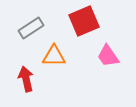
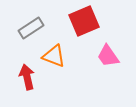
orange triangle: rotated 20 degrees clockwise
red arrow: moved 1 px right, 2 px up
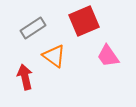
gray rectangle: moved 2 px right
orange triangle: rotated 15 degrees clockwise
red arrow: moved 2 px left
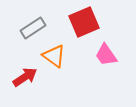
red square: moved 1 px down
pink trapezoid: moved 2 px left, 1 px up
red arrow: rotated 70 degrees clockwise
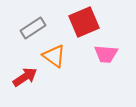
pink trapezoid: moved 1 px up; rotated 50 degrees counterclockwise
